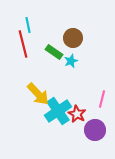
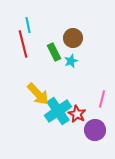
green rectangle: rotated 30 degrees clockwise
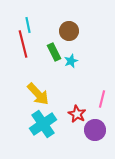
brown circle: moved 4 px left, 7 px up
cyan cross: moved 15 px left, 13 px down
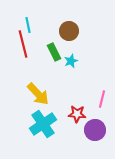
red star: rotated 24 degrees counterclockwise
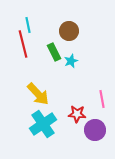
pink line: rotated 24 degrees counterclockwise
